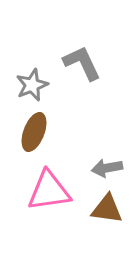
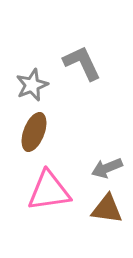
gray arrow: rotated 12 degrees counterclockwise
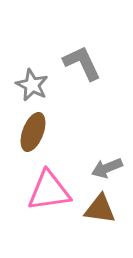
gray star: rotated 24 degrees counterclockwise
brown ellipse: moved 1 px left
brown triangle: moved 7 px left
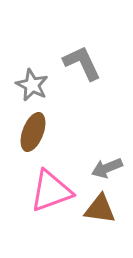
pink triangle: moved 2 px right; rotated 12 degrees counterclockwise
